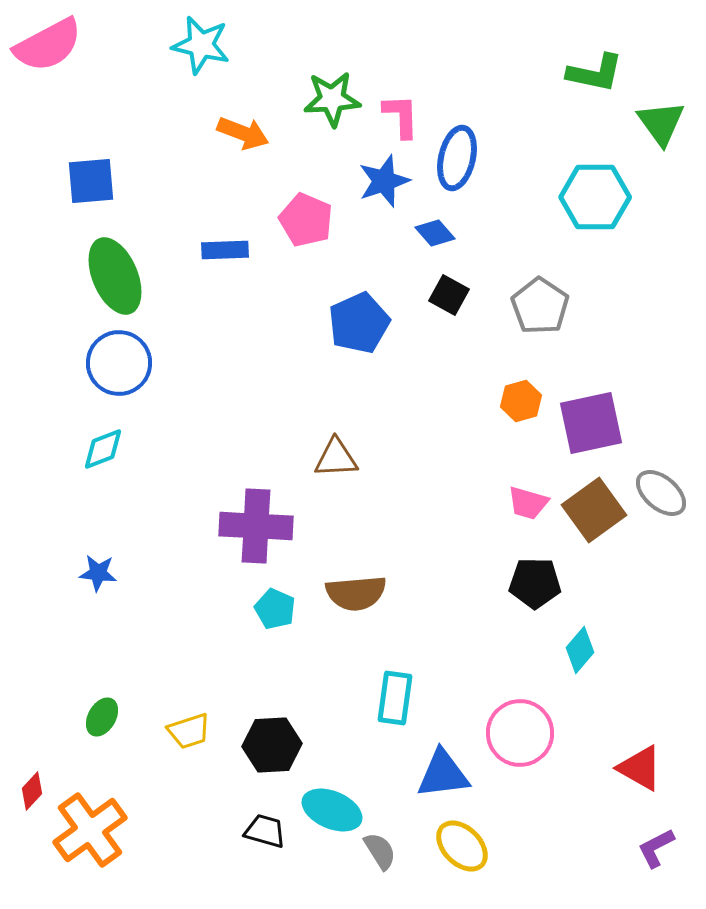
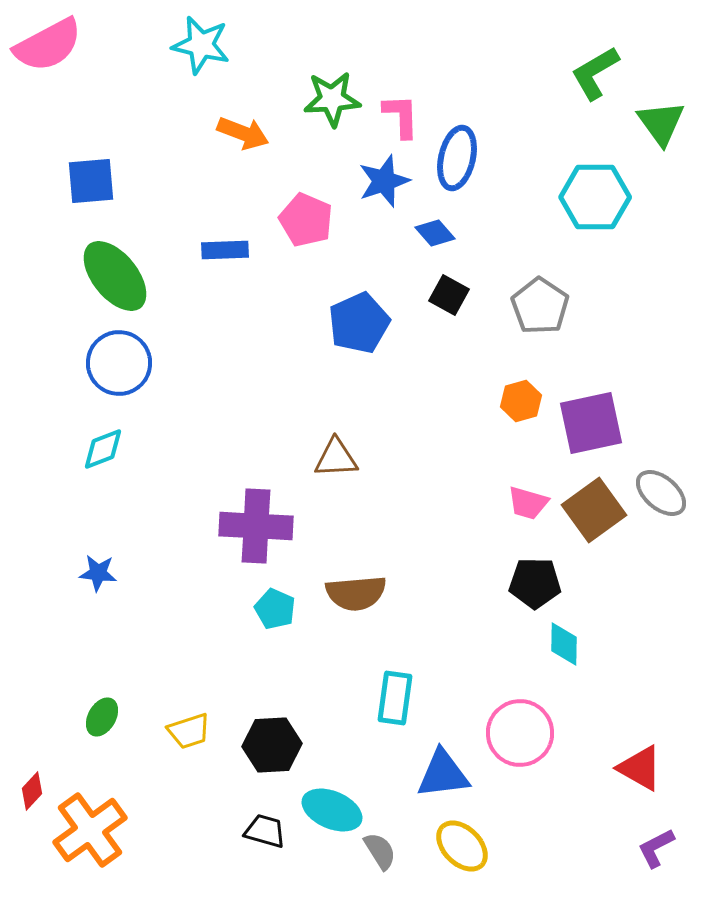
green L-shape at (595, 73): rotated 138 degrees clockwise
green ellipse at (115, 276): rotated 16 degrees counterclockwise
cyan diamond at (580, 650): moved 16 px left, 6 px up; rotated 39 degrees counterclockwise
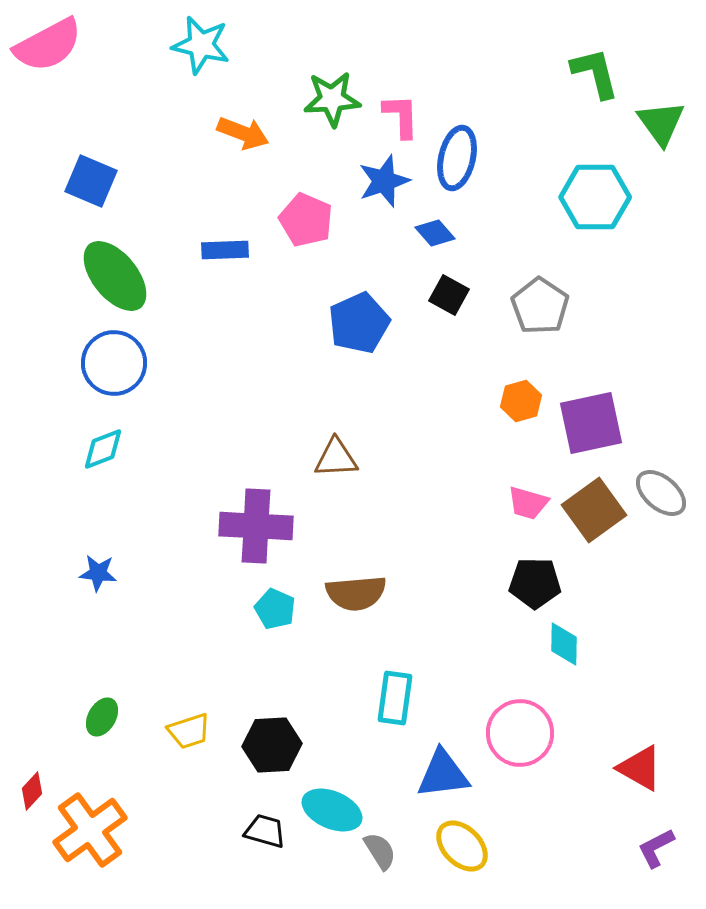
green L-shape at (595, 73): rotated 106 degrees clockwise
blue square at (91, 181): rotated 28 degrees clockwise
blue circle at (119, 363): moved 5 px left
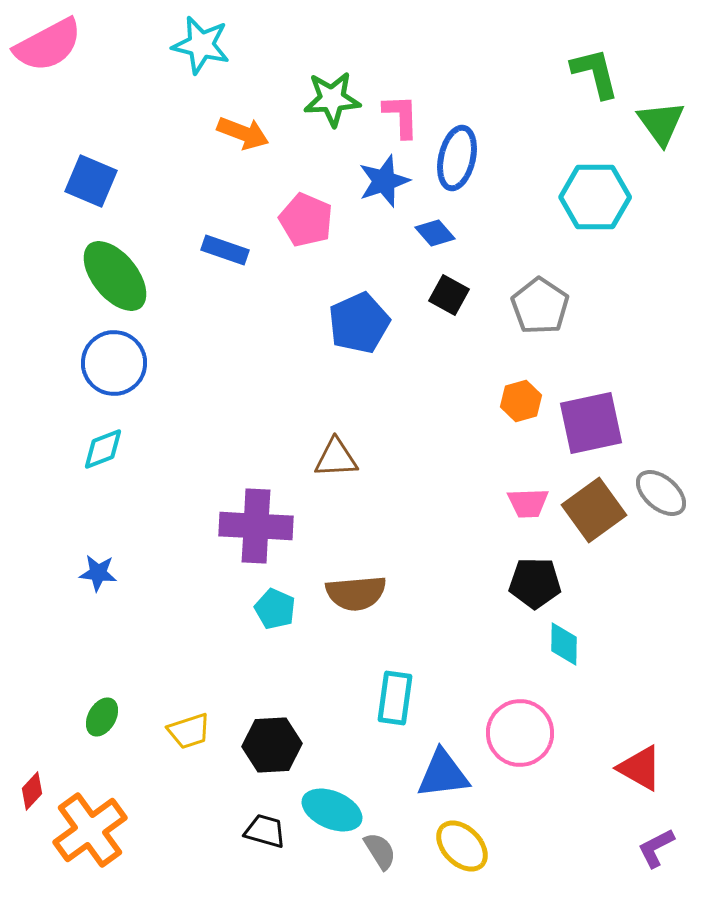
blue rectangle at (225, 250): rotated 21 degrees clockwise
pink trapezoid at (528, 503): rotated 18 degrees counterclockwise
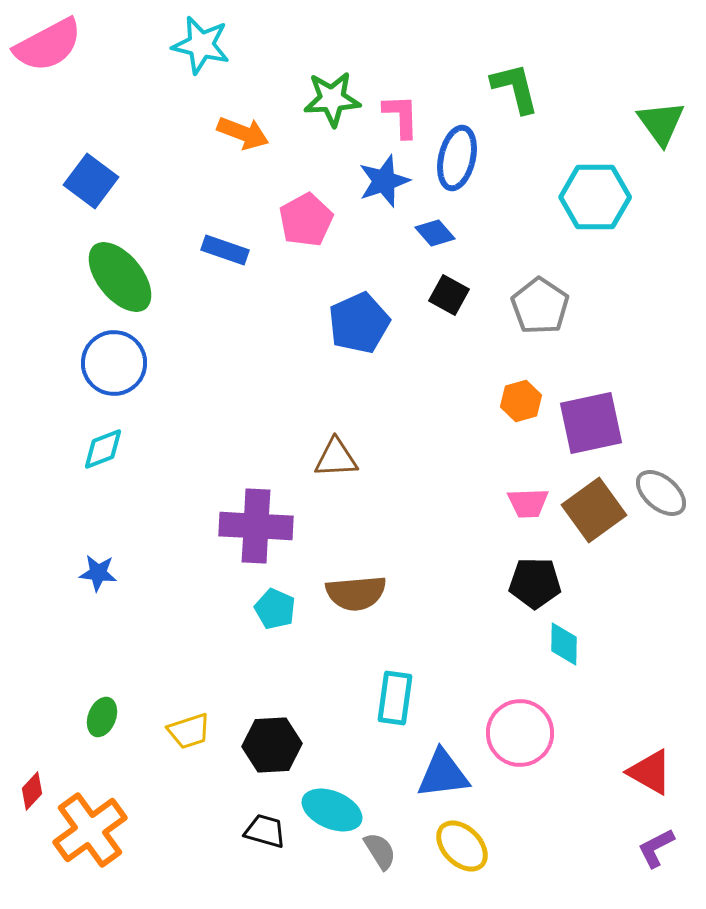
green L-shape at (595, 73): moved 80 px left, 15 px down
blue square at (91, 181): rotated 14 degrees clockwise
pink pentagon at (306, 220): rotated 20 degrees clockwise
green ellipse at (115, 276): moved 5 px right, 1 px down
green ellipse at (102, 717): rotated 9 degrees counterclockwise
red triangle at (640, 768): moved 10 px right, 4 px down
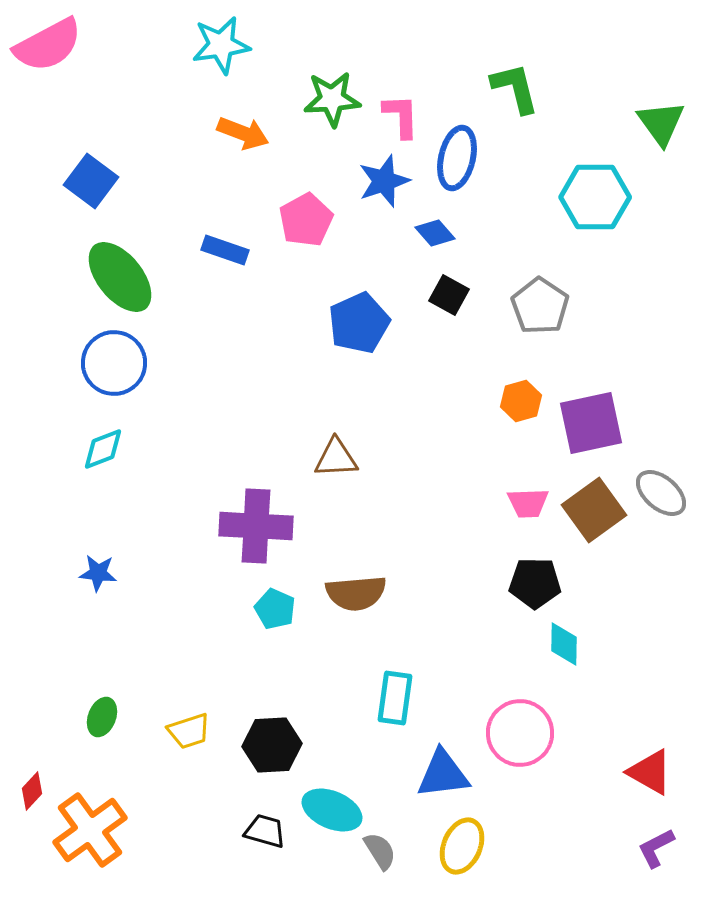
cyan star at (201, 45): moved 20 px right; rotated 22 degrees counterclockwise
yellow ellipse at (462, 846): rotated 68 degrees clockwise
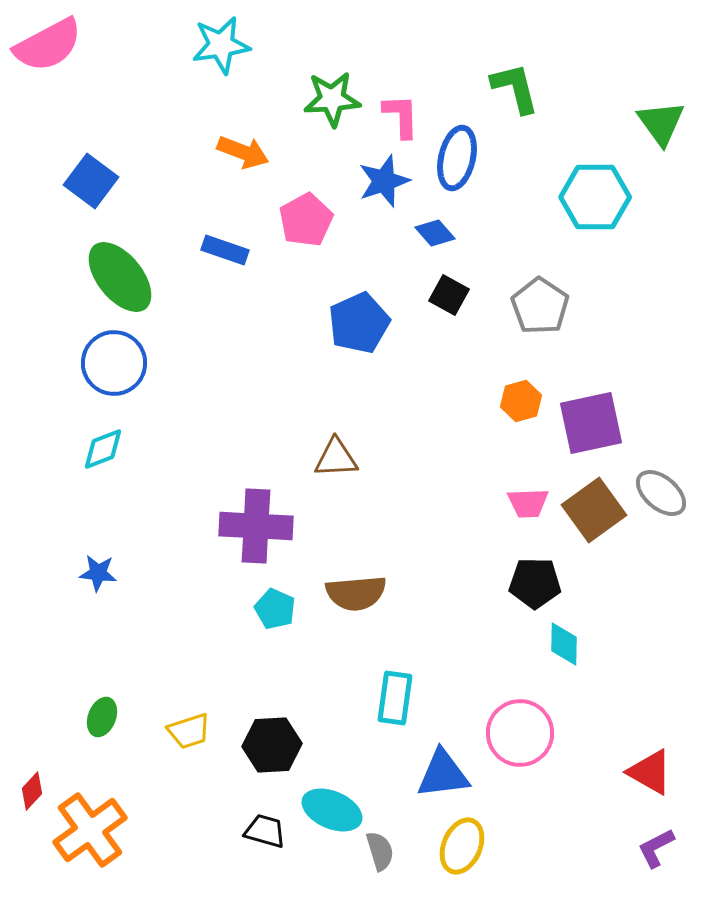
orange arrow at (243, 133): moved 19 px down
gray semicircle at (380, 851): rotated 15 degrees clockwise
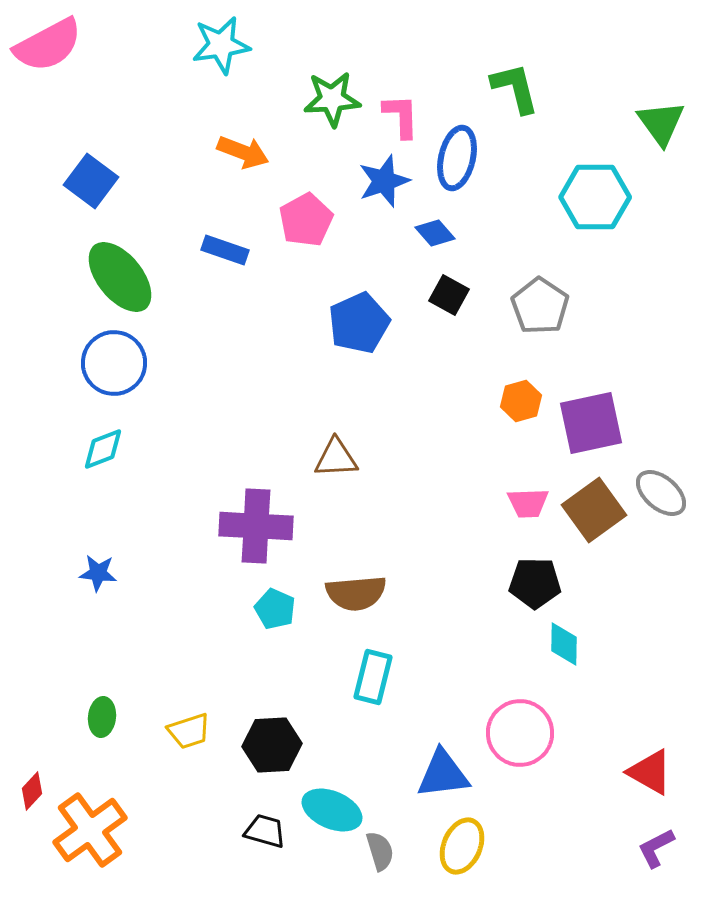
cyan rectangle at (395, 698): moved 22 px left, 21 px up; rotated 6 degrees clockwise
green ellipse at (102, 717): rotated 15 degrees counterclockwise
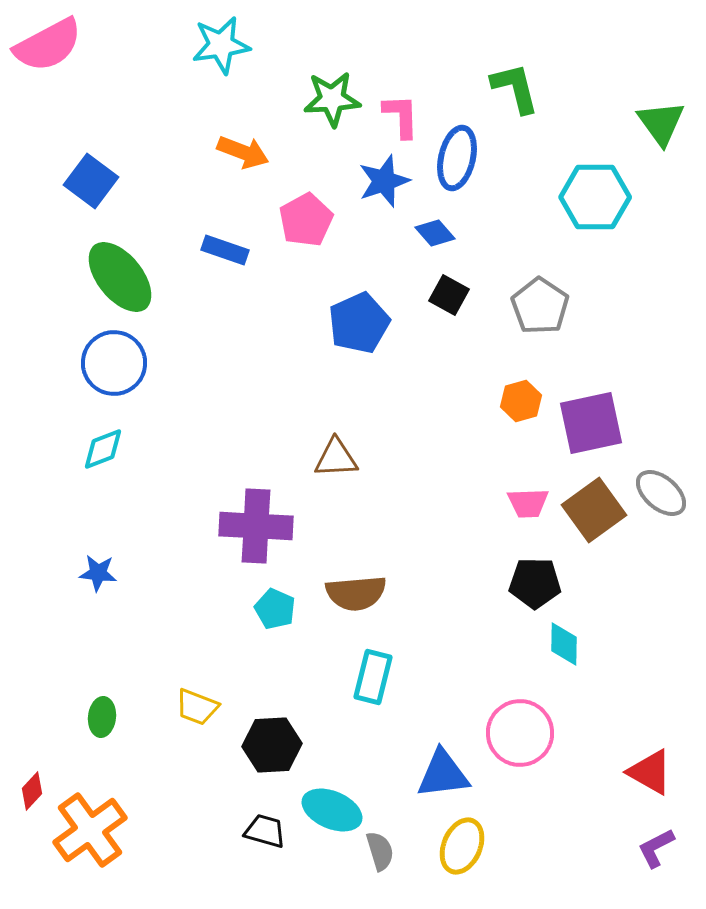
yellow trapezoid at (189, 731): moved 8 px right, 24 px up; rotated 39 degrees clockwise
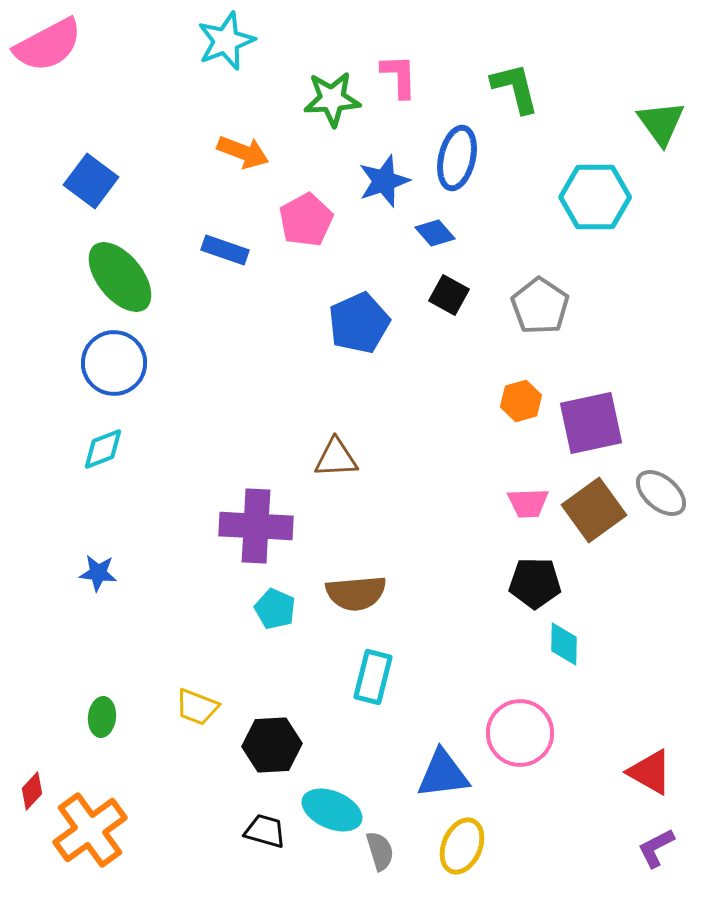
cyan star at (221, 45): moved 5 px right, 4 px up; rotated 12 degrees counterclockwise
pink L-shape at (401, 116): moved 2 px left, 40 px up
